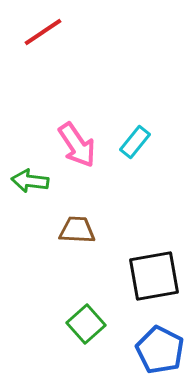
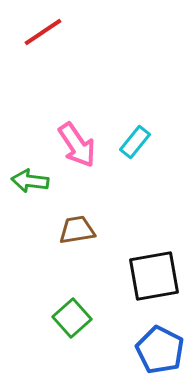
brown trapezoid: rotated 12 degrees counterclockwise
green square: moved 14 px left, 6 px up
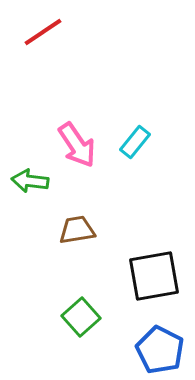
green square: moved 9 px right, 1 px up
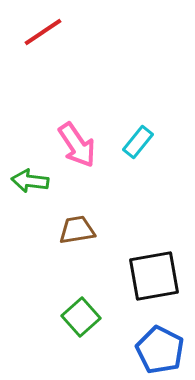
cyan rectangle: moved 3 px right
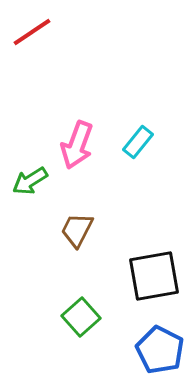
red line: moved 11 px left
pink arrow: rotated 54 degrees clockwise
green arrow: rotated 39 degrees counterclockwise
brown trapezoid: rotated 54 degrees counterclockwise
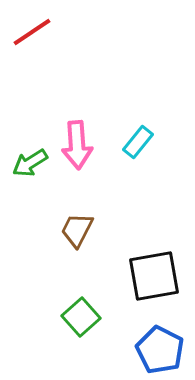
pink arrow: rotated 24 degrees counterclockwise
green arrow: moved 18 px up
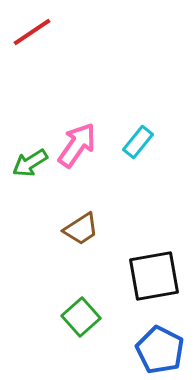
pink arrow: rotated 141 degrees counterclockwise
brown trapezoid: moved 4 px right, 1 px up; rotated 150 degrees counterclockwise
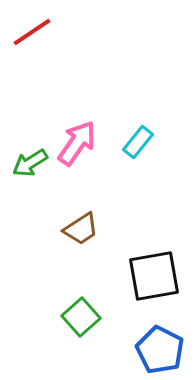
pink arrow: moved 2 px up
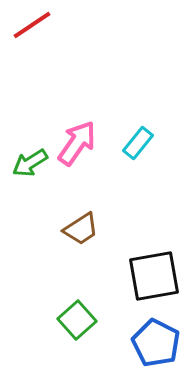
red line: moved 7 px up
cyan rectangle: moved 1 px down
green square: moved 4 px left, 3 px down
blue pentagon: moved 4 px left, 7 px up
